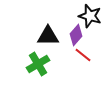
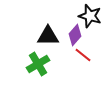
purple diamond: moved 1 px left
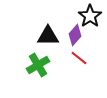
black star: rotated 20 degrees clockwise
red line: moved 4 px left, 3 px down
green cross: moved 1 px down
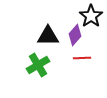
black star: moved 1 px right
red line: moved 3 px right; rotated 42 degrees counterclockwise
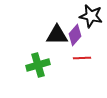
black star: rotated 25 degrees counterclockwise
black triangle: moved 9 px right, 1 px up
green cross: rotated 15 degrees clockwise
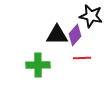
green cross: rotated 15 degrees clockwise
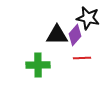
black star: moved 3 px left, 2 px down
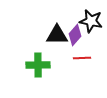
black star: moved 3 px right, 3 px down
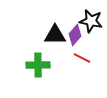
black triangle: moved 2 px left
red line: rotated 30 degrees clockwise
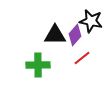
red line: rotated 66 degrees counterclockwise
